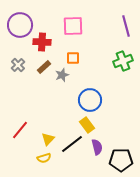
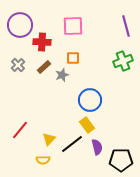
yellow triangle: moved 1 px right
yellow semicircle: moved 1 px left, 2 px down; rotated 16 degrees clockwise
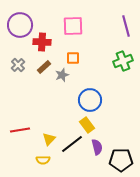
red line: rotated 42 degrees clockwise
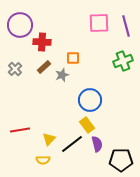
pink square: moved 26 px right, 3 px up
gray cross: moved 3 px left, 4 px down
purple semicircle: moved 3 px up
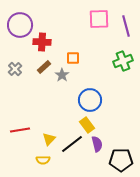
pink square: moved 4 px up
gray star: rotated 16 degrees counterclockwise
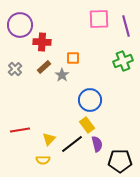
black pentagon: moved 1 px left, 1 px down
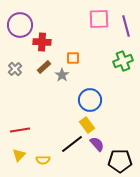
yellow triangle: moved 30 px left, 16 px down
purple semicircle: rotated 28 degrees counterclockwise
